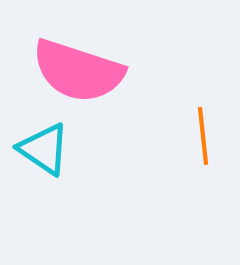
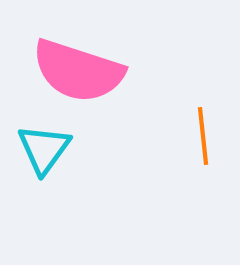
cyan triangle: rotated 32 degrees clockwise
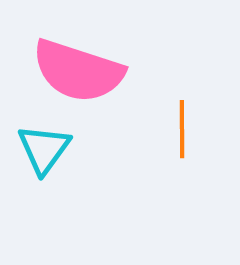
orange line: moved 21 px left, 7 px up; rotated 6 degrees clockwise
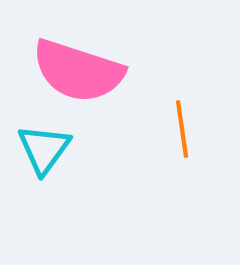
orange line: rotated 8 degrees counterclockwise
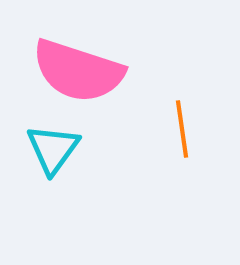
cyan triangle: moved 9 px right
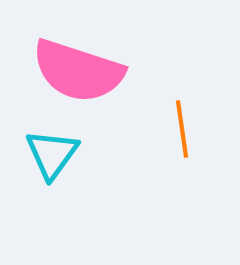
cyan triangle: moved 1 px left, 5 px down
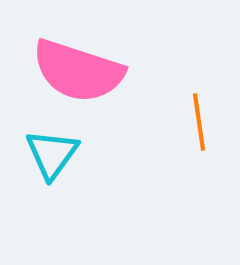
orange line: moved 17 px right, 7 px up
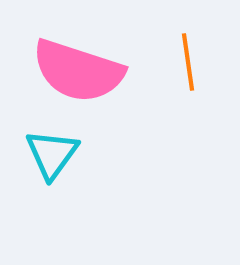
orange line: moved 11 px left, 60 px up
